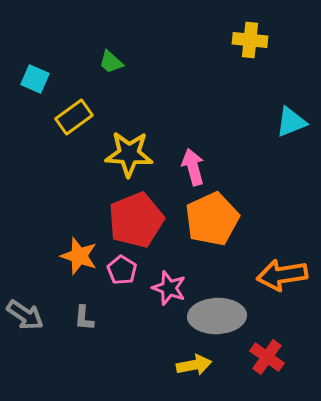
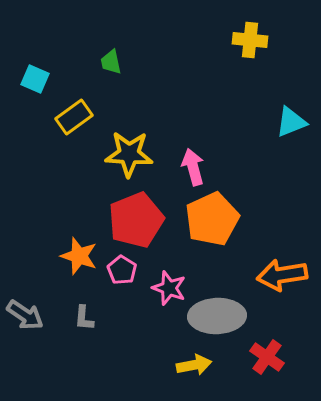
green trapezoid: rotated 36 degrees clockwise
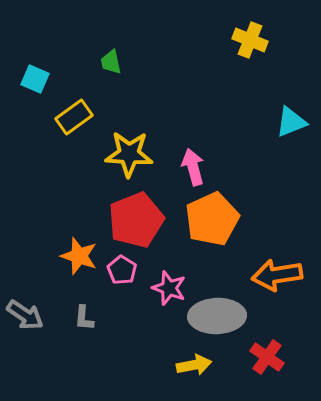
yellow cross: rotated 16 degrees clockwise
orange arrow: moved 5 px left
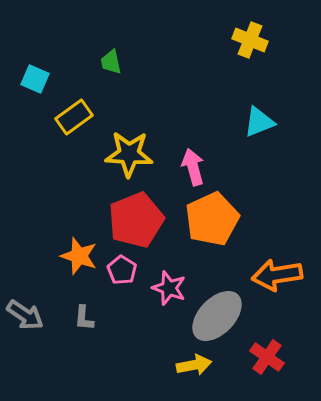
cyan triangle: moved 32 px left
gray ellipse: rotated 44 degrees counterclockwise
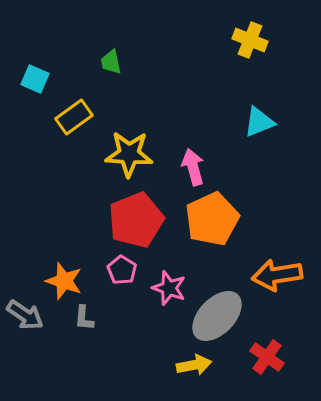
orange star: moved 15 px left, 25 px down
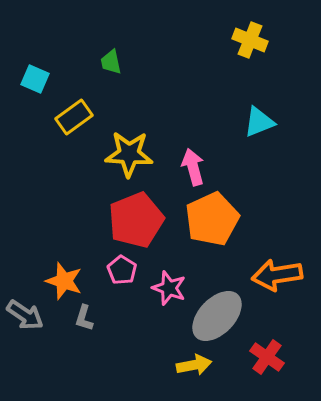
gray L-shape: rotated 12 degrees clockwise
